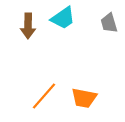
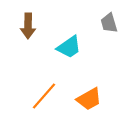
cyan trapezoid: moved 6 px right, 29 px down
orange trapezoid: moved 5 px right, 1 px down; rotated 40 degrees counterclockwise
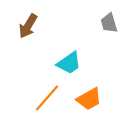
brown arrow: rotated 30 degrees clockwise
cyan trapezoid: moved 16 px down
orange line: moved 3 px right, 2 px down
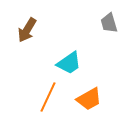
brown arrow: moved 1 px left, 4 px down
orange line: moved 1 px right, 1 px up; rotated 16 degrees counterclockwise
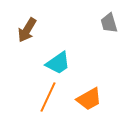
cyan trapezoid: moved 11 px left
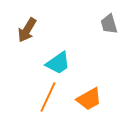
gray trapezoid: moved 1 px down
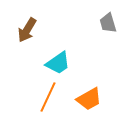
gray trapezoid: moved 1 px left, 1 px up
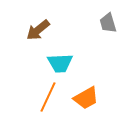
brown arrow: moved 11 px right; rotated 20 degrees clockwise
cyan trapezoid: moved 2 px right; rotated 32 degrees clockwise
orange trapezoid: moved 3 px left, 1 px up
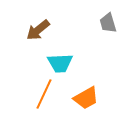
orange line: moved 4 px left, 3 px up
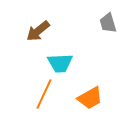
brown arrow: moved 1 px down
orange trapezoid: moved 4 px right
